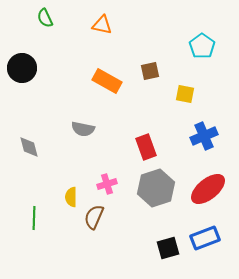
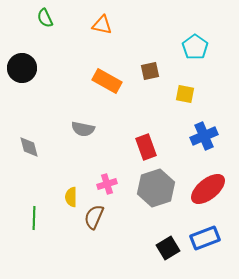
cyan pentagon: moved 7 px left, 1 px down
black square: rotated 15 degrees counterclockwise
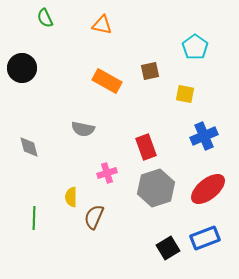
pink cross: moved 11 px up
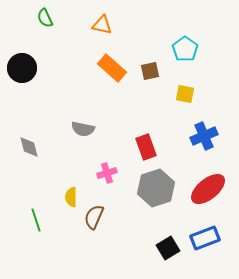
cyan pentagon: moved 10 px left, 2 px down
orange rectangle: moved 5 px right, 13 px up; rotated 12 degrees clockwise
green line: moved 2 px right, 2 px down; rotated 20 degrees counterclockwise
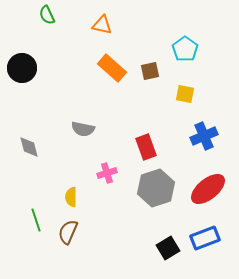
green semicircle: moved 2 px right, 3 px up
brown semicircle: moved 26 px left, 15 px down
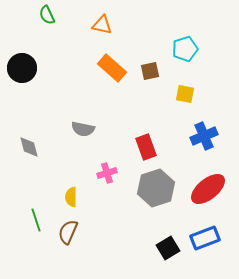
cyan pentagon: rotated 20 degrees clockwise
